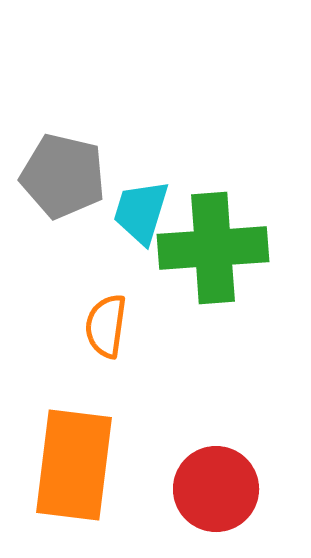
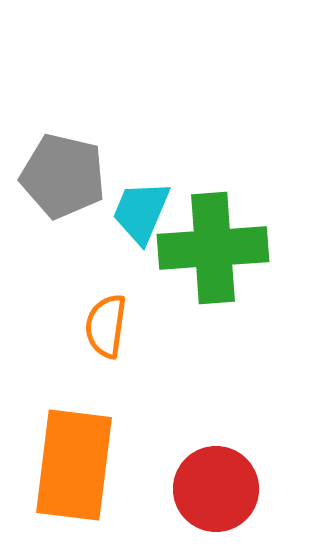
cyan trapezoid: rotated 6 degrees clockwise
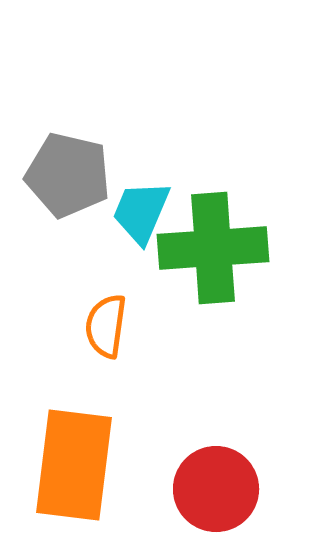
gray pentagon: moved 5 px right, 1 px up
